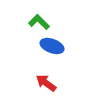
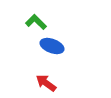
green L-shape: moved 3 px left
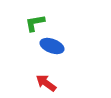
green L-shape: moved 1 px left, 1 px down; rotated 55 degrees counterclockwise
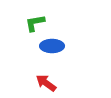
blue ellipse: rotated 20 degrees counterclockwise
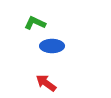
green L-shape: rotated 35 degrees clockwise
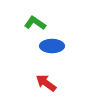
green L-shape: rotated 10 degrees clockwise
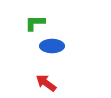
green L-shape: rotated 35 degrees counterclockwise
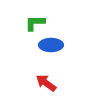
blue ellipse: moved 1 px left, 1 px up
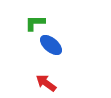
blue ellipse: rotated 40 degrees clockwise
